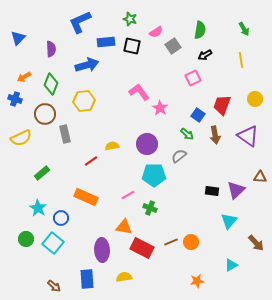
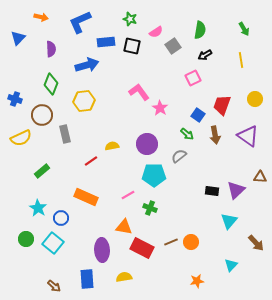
orange arrow at (24, 77): moved 17 px right, 60 px up; rotated 136 degrees counterclockwise
brown circle at (45, 114): moved 3 px left, 1 px down
green rectangle at (42, 173): moved 2 px up
cyan triangle at (231, 265): rotated 16 degrees counterclockwise
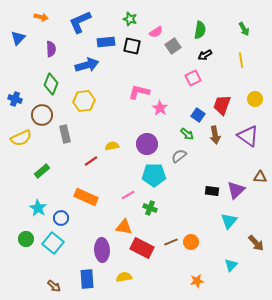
pink L-shape at (139, 92): rotated 40 degrees counterclockwise
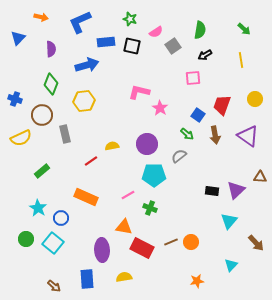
green arrow at (244, 29): rotated 16 degrees counterclockwise
pink square at (193, 78): rotated 21 degrees clockwise
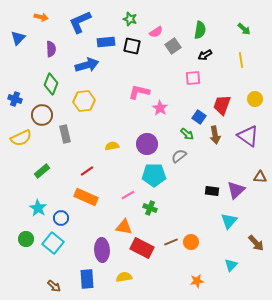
blue square at (198, 115): moved 1 px right, 2 px down
red line at (91, 161): moved 4 px left, 10 px down
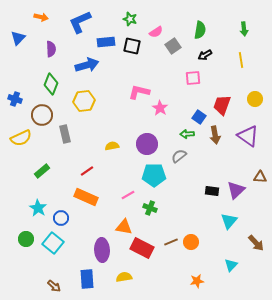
green arrow at (244, 29): rotated 40 degrees clockwise
green arrow at (187, 134): rotated 136 degrees clockwise
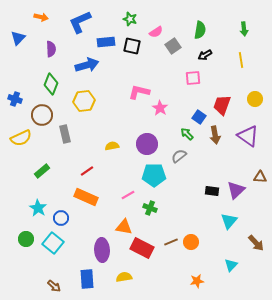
green arrow at (187, 134): rotated 48 degrees clockwise
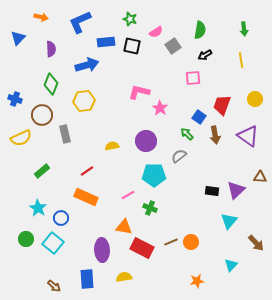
purple circle at (147, 144): moved 1 px left, 3 px up
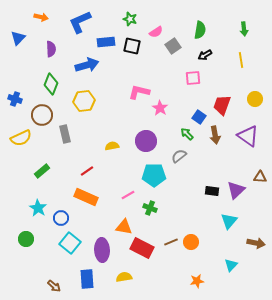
cyan square at (53, 243): moved 17 px right
brown arrow at (256, 243): rotated 36 degrees counterclockwise
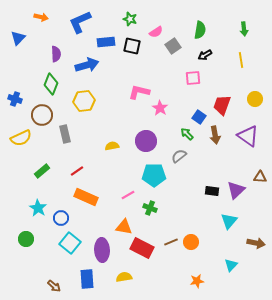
purple semicircle at (51, 49): moved 5 px right, 5 px down
red line at (87, 171): moved 10 px left
